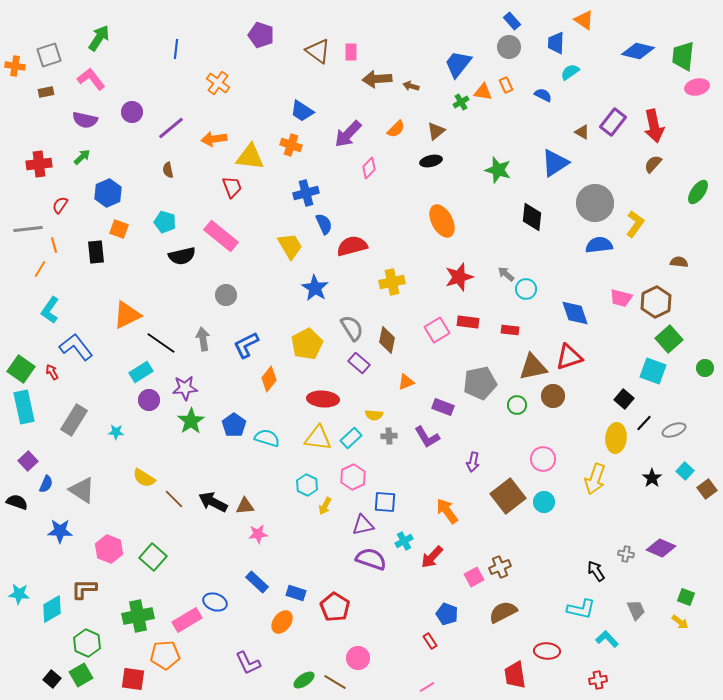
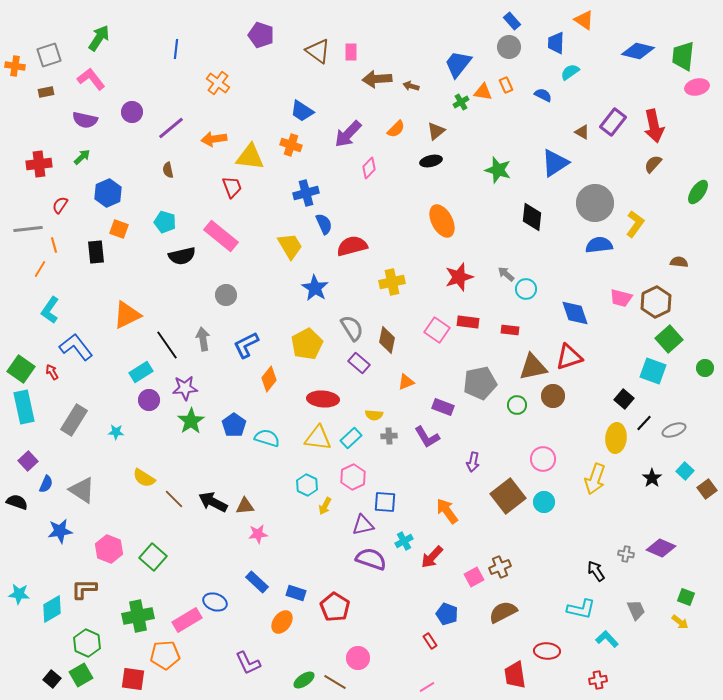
pink square at (437, 330): rotated 25 degrees counterclockwise
black line at (161, 343): moved 6 px right, 2 px down; rotated 20 degrees clockwise
blue star at (60, 531): rotated 10 degrees counterclockwise
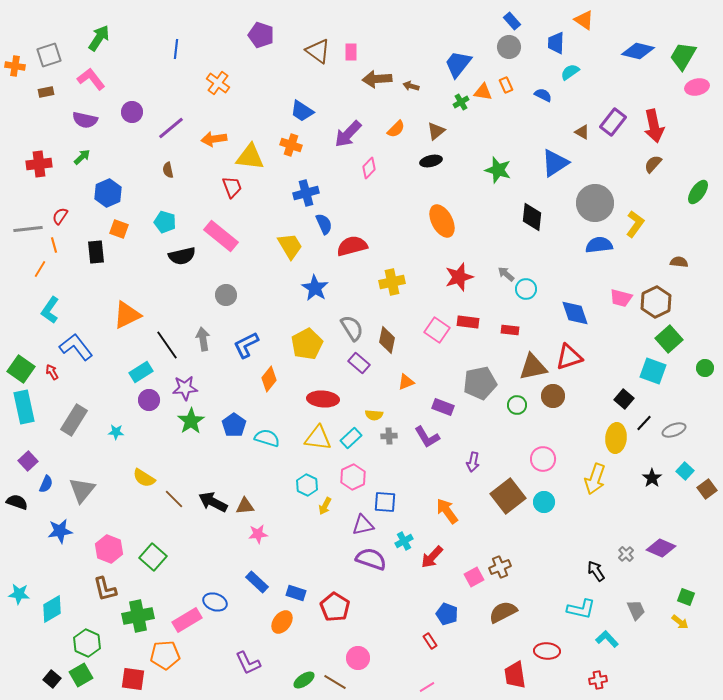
green trapezoid at (683, 56): rotated 24 degrees clockwise
red semicircle at (60, 205): moved 11 px down
gray triangle at (82, 490): rotated 36 degrees clockwise
gray cross at (626, 554): rotated 35 degrees clockwise
brown L-shape at (84, 589): moved 21 px right; rotated 104 degrees counterclockwise
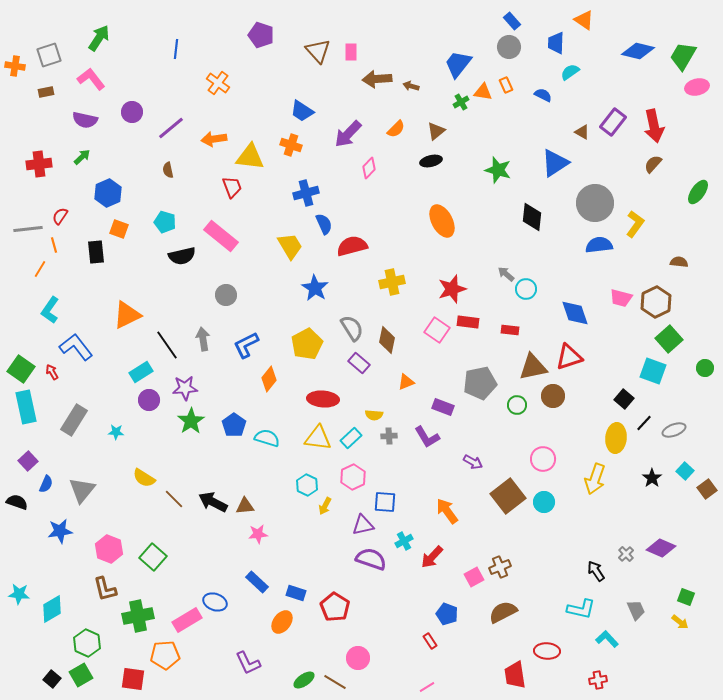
brown triangle at (318, 51): rotated 12 degrees clockwise
red star at (459, 277): moved 7 px left, 12 px down
cyan rectangle at (24, 407): moved 2 px right
purple arrow at (473, 462): rotated 72 degrees counterclockwise
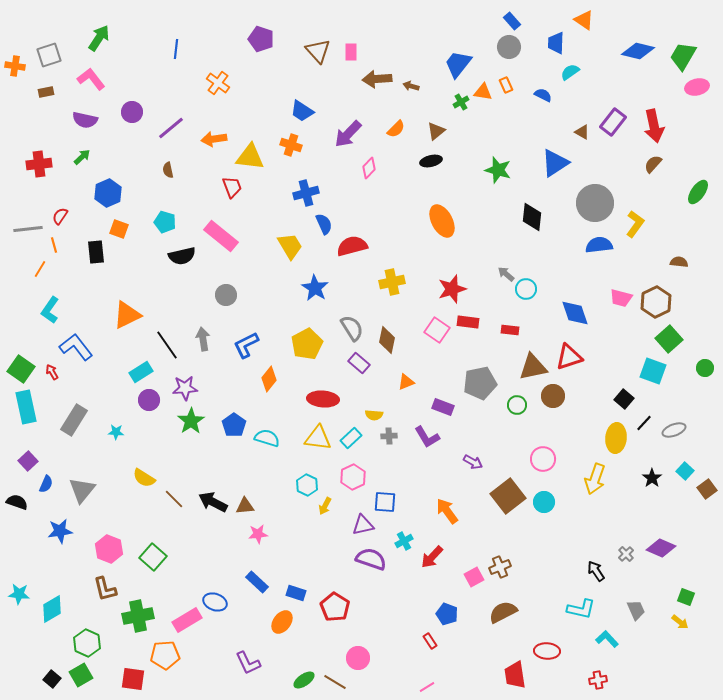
purple pentagon at (261, 35): moved 4 px down
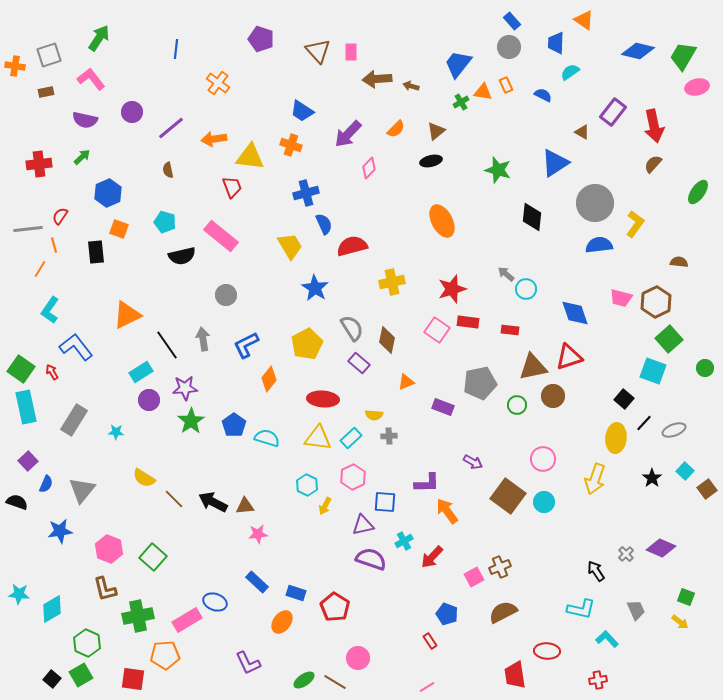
purple rectangle at (613, 122): moved 10 px up
purple L-shape at (427, 437): moved 46 px down; rotated 60 degrees counterclockwise
brown square at (508, 496): rotated 16 degrees counterclockwise
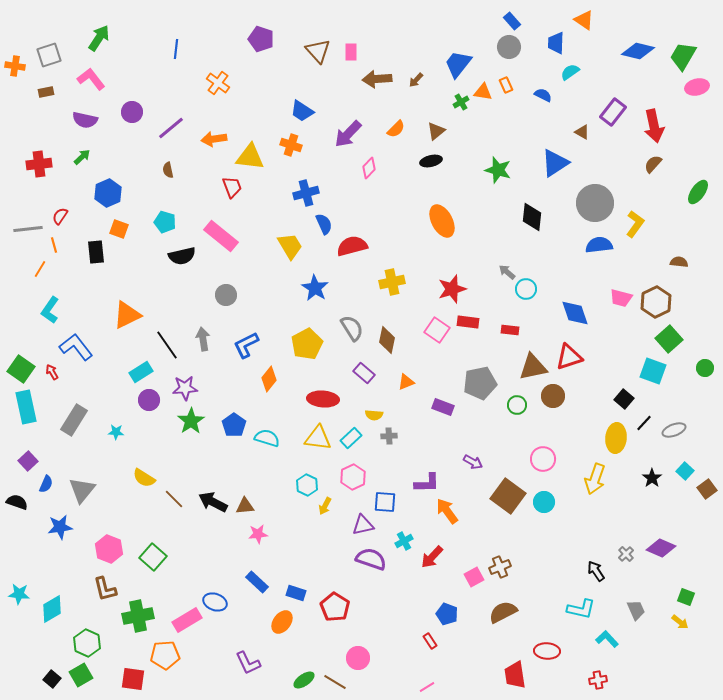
brown arrow at (411, 86): moved 5 px right, 6 px up; rotated 63 degrees counterclockwise
gray arrow at (506, 274): moved 1 px right, 2 px up
purple rectangle at (359, 363): moved 5 px right, 10 px down
blue star at (60, 531): moved 4 px up
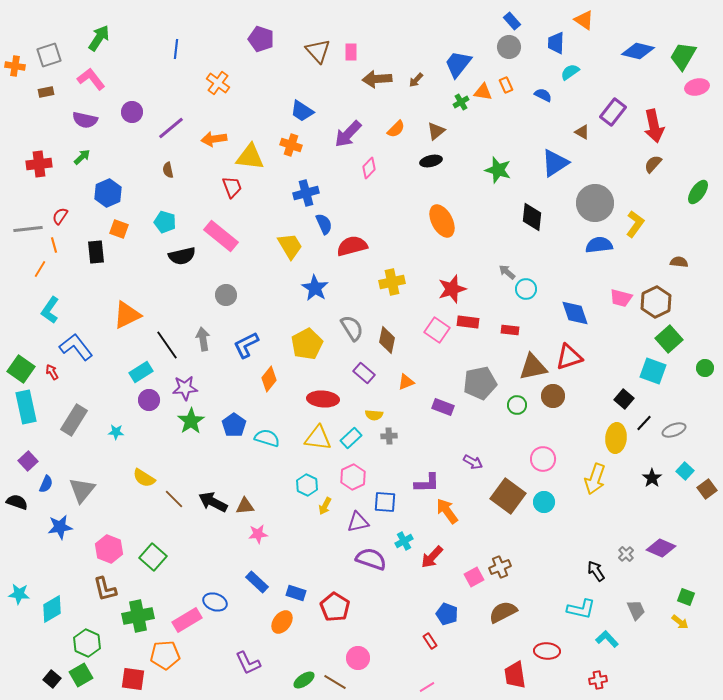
purple triangle at (363, 525): moved 5 px left, 3 px up
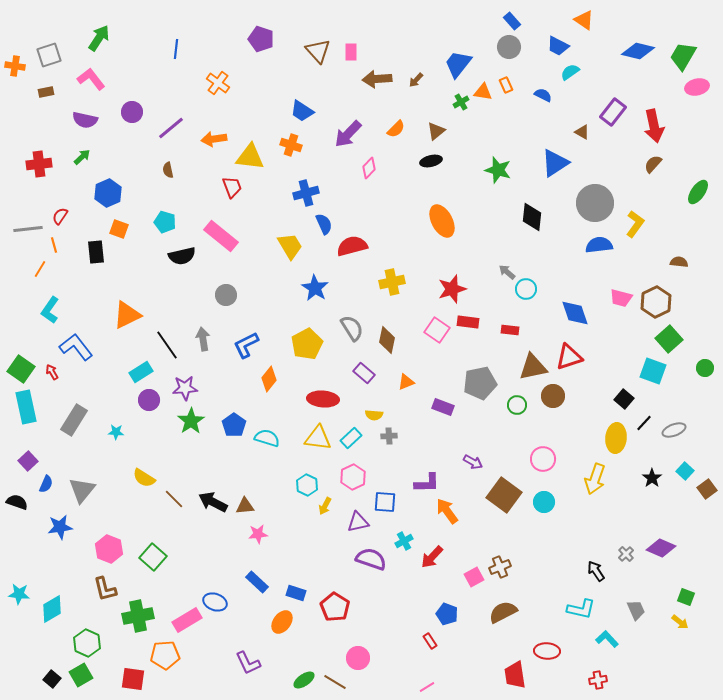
blue trapezoid at (556, 43): moved 2 px right, 3 px down; rotated 65 degrees counterclockwise
brown square at (508, 496): moved 4 px left, 1 px up
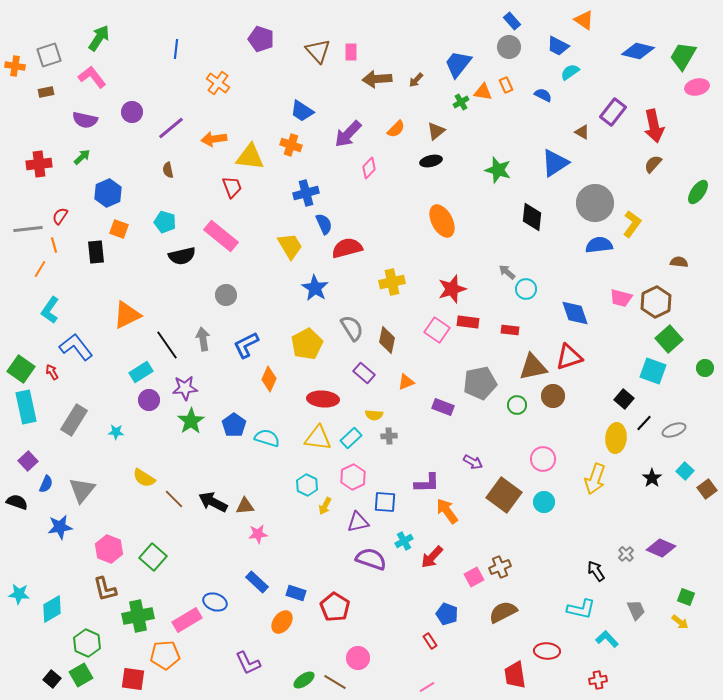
pink L-shape at (91, 79): moved 1 px right, 2 px up
yellow L-shape at (635, 224): moved 3 px left
red semicircle at (352, 246): moved 5 px left, 2 px down
orange diamond at (269, 379): rotated 15 degrees counterclockwise
